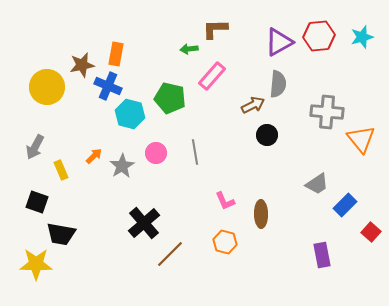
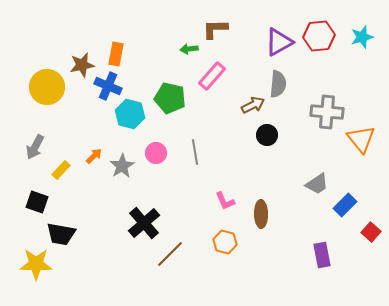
yellow rectangle: rotated 66 degrees clockwise
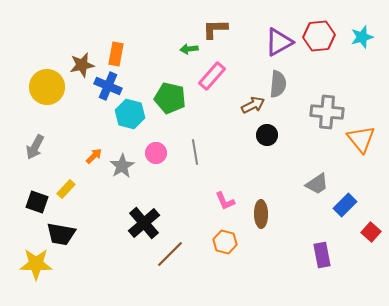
yellow rectangle: moved 5 px right, 19 px down
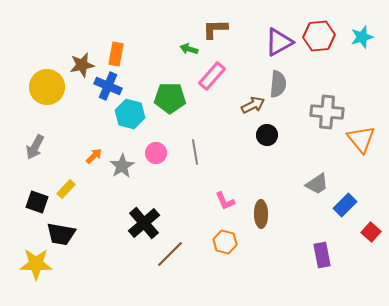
green arrow: rotated 24 degrees clockwise
green pentagon: rotated 12 degrees counterclockwise
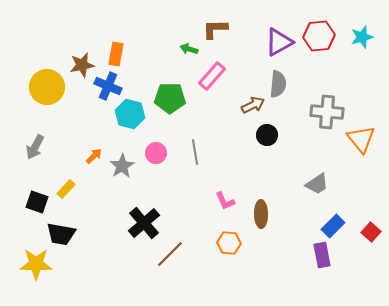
blue rectangle: moved 12 px left, 21 px down
orange hexagon: moved 4 px right, 1 px down; rotated 10 degrees counterclockwise
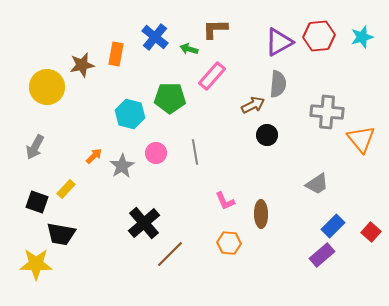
blue cross: moved 47 px right, 49 px up; rotated 16 degrees clockwise
purple rectangle: rotated 60 degrees clockwise
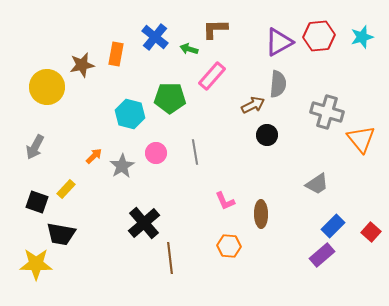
gray cross: rotated 12 degrees clockwise
orange hexagon: moved 3 px down
brown line: moved 4 px down; rotated 52 degrees counterclockwise
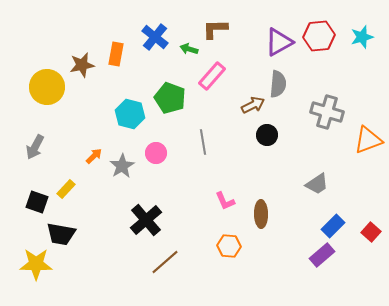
green pentagon: rotated 20 degrees clockwise
orange triangle: moved 7 px right, 1 px down; rotated 48 degrees clockwise
gray line: moved 8 px right, 10 px up
black cross: moved 2 px right, 3 px up
brown line: moved 5 px left, 4 px down; rotated 56 degrees clockwise
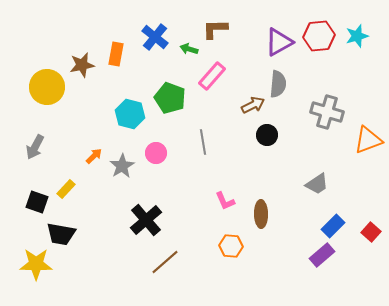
cyan star: moved 5 px left, 1 px up
orange hexagon: moved 2 px right
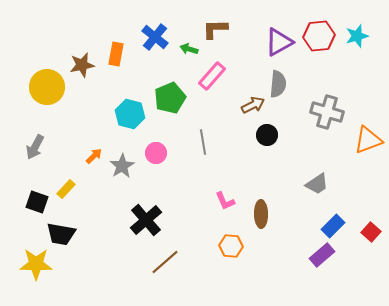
green pentagon: rotated 28 degrees clockwise
